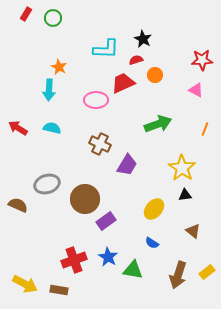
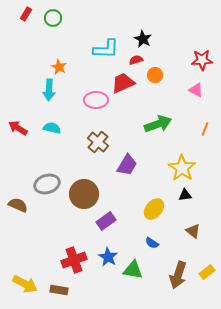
brown cross: moved 2 px left, 2 px up; rotated 15 degrees clockwise
brown circle: moved 1 px left, 5 px up
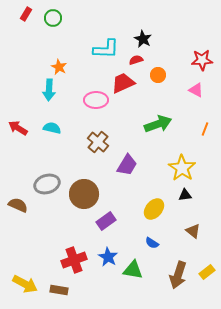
orange circle: moved 3 px right
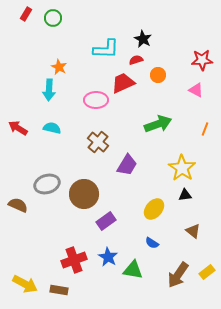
brown arrow: rotated 16 degrees clockwise
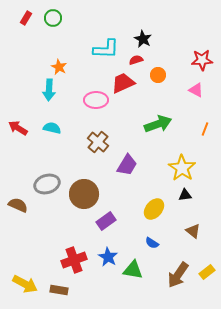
red rectangle: moved 4 px down
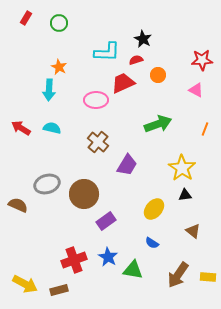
green circle: moved 6 px right, 5 px down
cyan L-shape: moved 1 px right, 3 px down
red arrow: moved 3 px right
yellow rectangle: moved 1 px right, 5 px down; rotated 42 degrees clockwise
brown rectangle: rotated 24 degrees counterclockwise
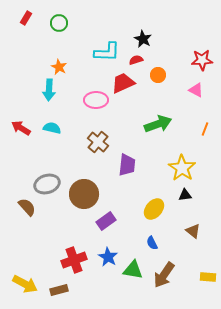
purple trapezoid: rotated 25 degrees counterclockwise
brown semicircle: moved 9 px right, 2 px down; rotated 24 degrees clockwise
blue semicircle: rotated 32 degrees clockwise
brown arrow: moved 14 px left
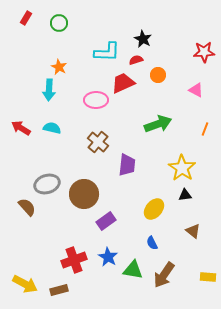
red star: moved 2 px right, 8 px up
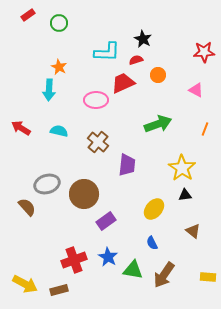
red rectangle: moved 2 px right, 3 px up; rotated 24 degrees clockwise
cyan semicircle: moved 7 px right, 3 px down
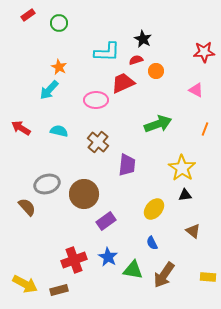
orange circle: moved 2 px left, 4 px up
cyan arrow: rotated 40 degrees clockwise
